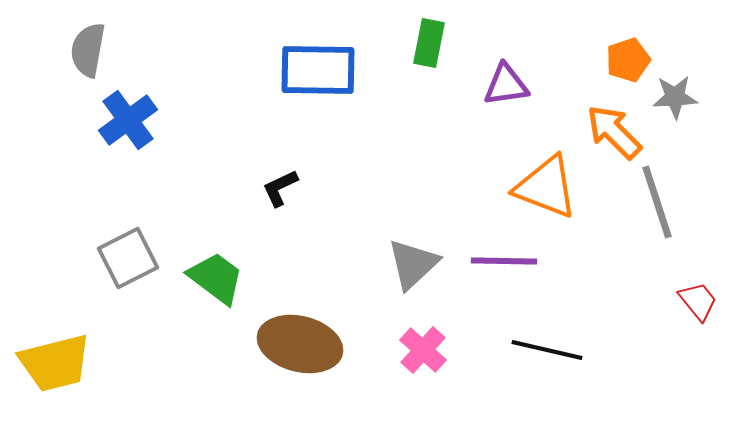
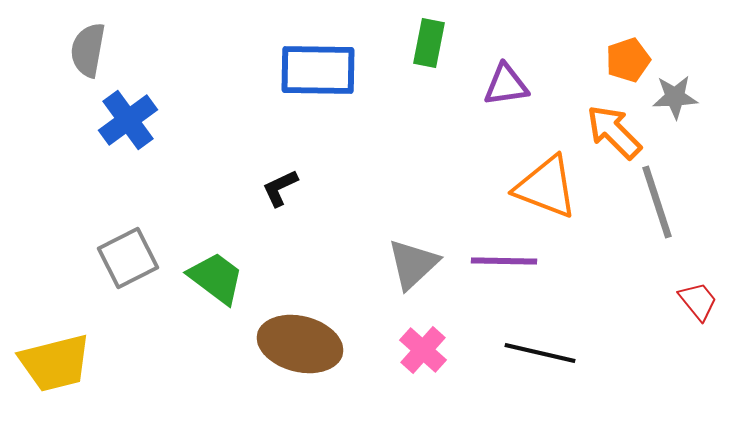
black line: moved 7 px left, 3 px down
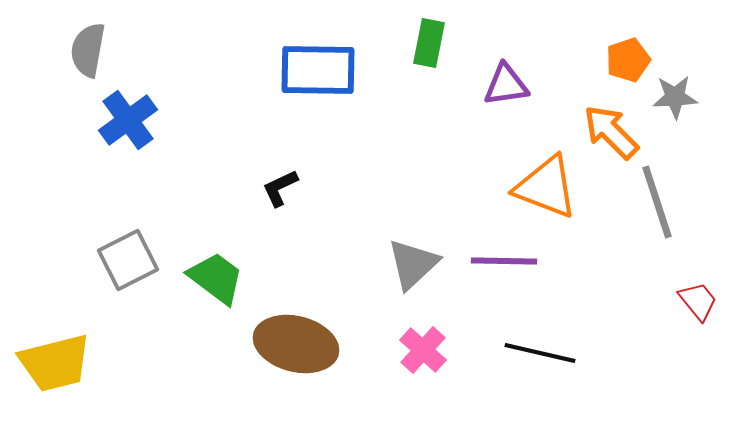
orange arrow: moved 3 px left
gray square: moved 2 px down
brown ellipse: moved 4 px left
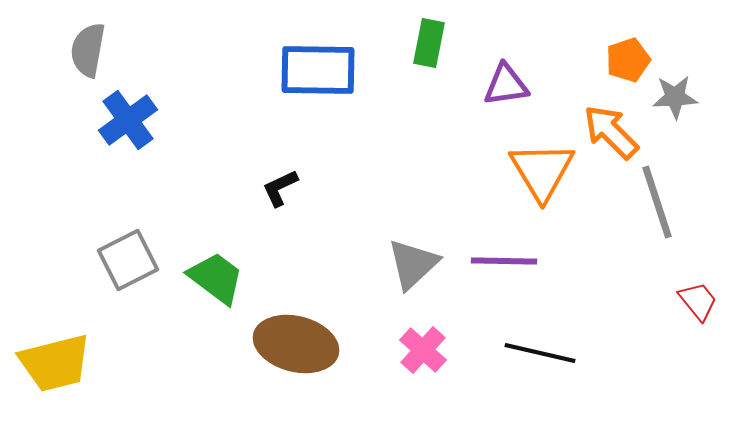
orange triangle: moved 4 px left, 16 px up; rotated 38 degrees clockwise
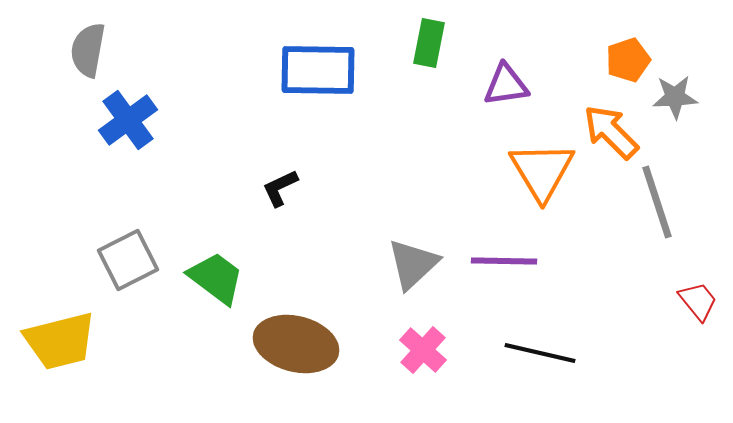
yellow trapezoid: moved 5 px right, 22 px up
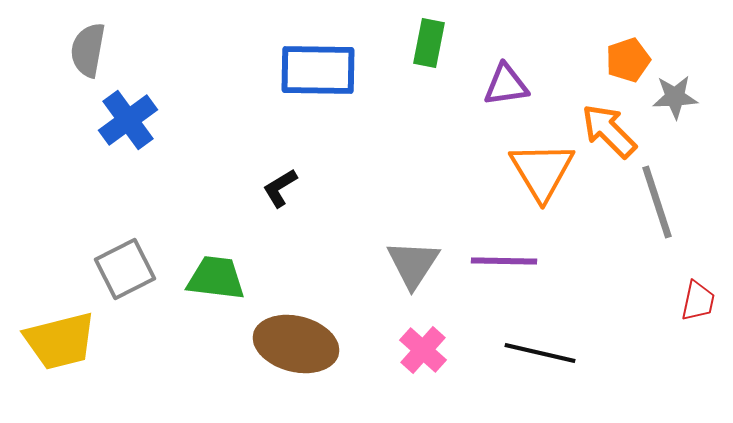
orange arrow: moved 2 px left, 1 px up
black L-shape: rotated 6 degrees counterclockwise
gray square: moved 3 px left, 9 px down
gray triangle: rotated 14 degrees counterclockwise
green trapezoid: rotated 30 degrees counterclockwise
red trapezoid: rotated 51 degrees clockwise
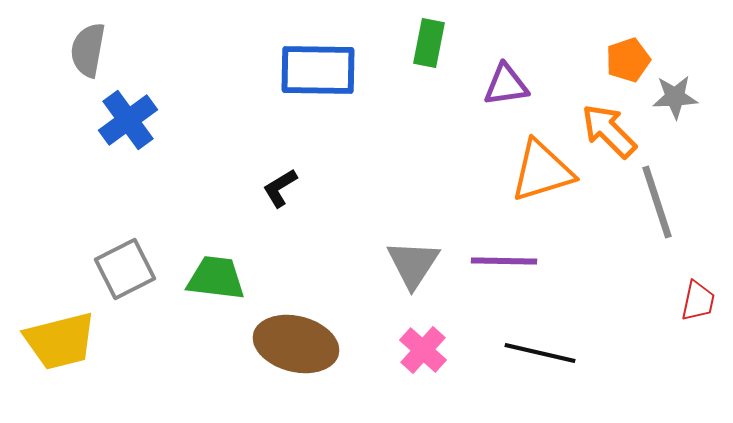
orange triangle: rotated 44 degrees clockwise
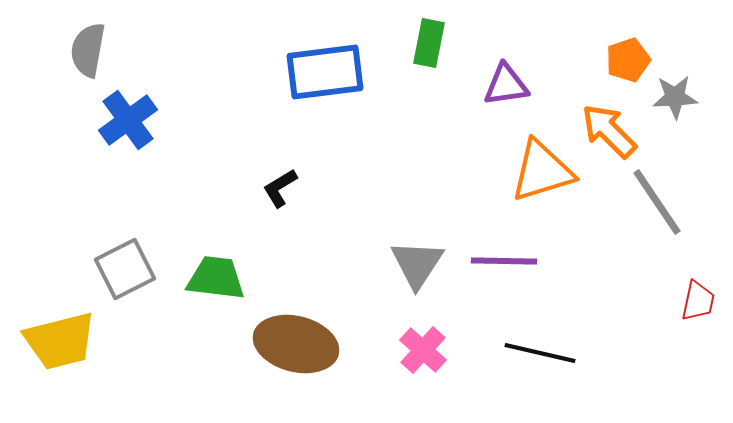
blue rectangle: moved 7 px right, 2 px down; rotated 8 degrees counterclockwise
gray line: rotated 16 degrees counterclockwise
gray triangle: moved 4 px right
